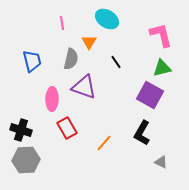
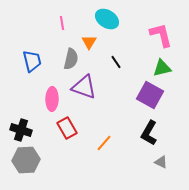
black L-shape: moved 7 px right
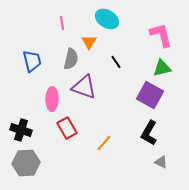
gray hexagon: moved 3 px down
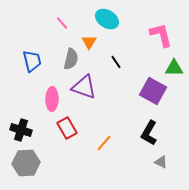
pink line: rotated 32 degrees counterclockwise
green triangle: moved 12 px right; rotated 12 degrees clockwise
purple square: moved 3 px right, 4 px up
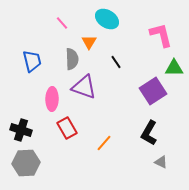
gray semicircle: moved 1 px right; rotated 15 degrees counterclockwise
purple square: rotated 28 degrees clockwise
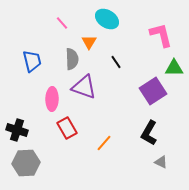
black cross: moved 4 px left
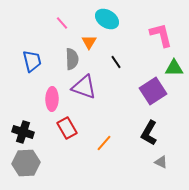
black cross: moved 6 px right, 2 px down
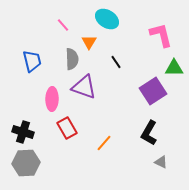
pink line: moved 1 px right, 2 px down
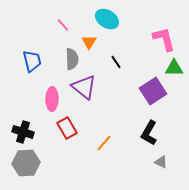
pink L-shape: moved 3 px right, 4 px down
purple triangle: rotated 20 degrees clockwise
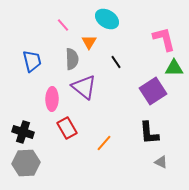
black L-shape: rotated 35 degrees counterclockwise
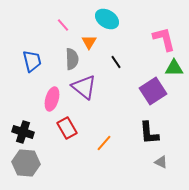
pink ellipse: rotated 15 degrees clockwise
gray hexagon: rotated 8 degrees clockwise
